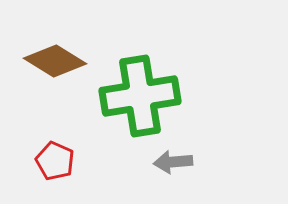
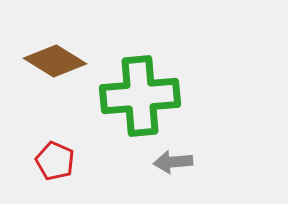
green cross: rotated 4 degrees clockwise
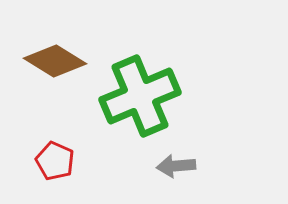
green cross: rotated 18 degrees counterclockwise
gray arrow: moved 3 px right, 4 px down
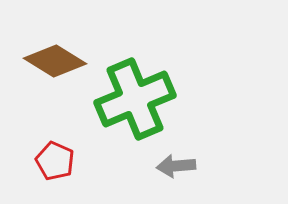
green cross: moved 5 px left, 3 px down
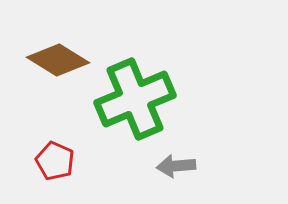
brown diamond: moved 3 px right, 1 px up
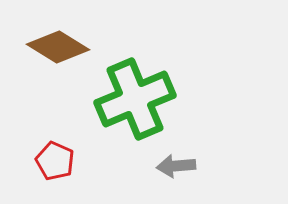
brown diamond: moved 13 px up
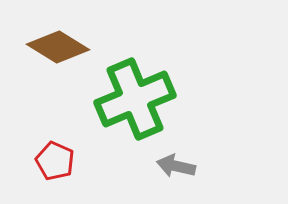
gray arrow: rotated 18 degrees clockwise
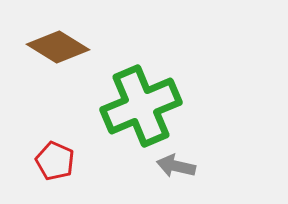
green cross: moved 6 px right, 7 px down
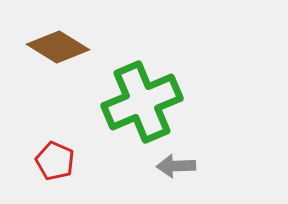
green cross: moved 1 px right, 4 px up
gray arrow: rotated 15 degrees counterclockwise
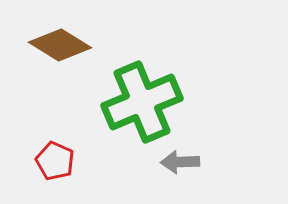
brown diamond: moved 2 px right, 2 px up
gray arrow: moved 4 px right, 4 px up
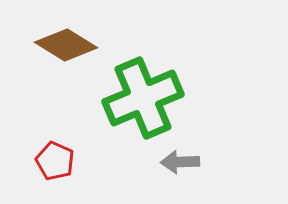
brown diamond: moved 6 px right
green cross: moved 1 px right, 4 px up
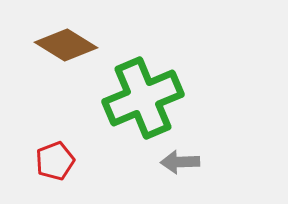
red pentagon: rotated 27 degrees clockwise
